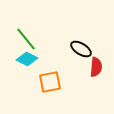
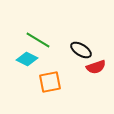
green line: moved 12 px right, 1 px down; rotated 20 degrees counterclockwise
black ellipse: moved 1 px down
red semicircle: rotated 66 degrees clockwise
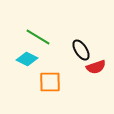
green line: moved 3 px up
black ellipse: rotated 25 degrees clockwise
orange square: rotated 10 degrees clockwise
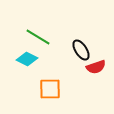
orange square: moved 7 px down
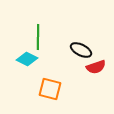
green line: rotated 60 degrees clockwise
black ellipse: rotated 30 degrees counterclockwise
orange square: rotated 15 degrees clockwise
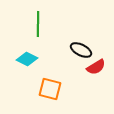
green line: moved 13 px up
red semicircle: rotated 12 degrees counterclockwise
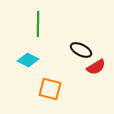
cyan diamond: moved 1 px right, 1 px down
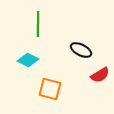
red semicircle: moved 4 px right, 8 px down
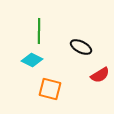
green line: moved 1 px right, 7 px down
black ellipse: moved 3 px up
cyan diamond: moved 4 px right
